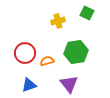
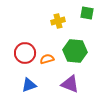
green square: rotated 16 degrees counterclockwise
green hexagon: moved 1 px left, 1 px up; rotated 15 degrees clockwise
orange semicircle: moved 2 px up
purple triangle: moved 1 px right; rotated 30 degrees counterclockwise
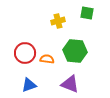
orange semicircle: rotated 24 degrees clockwise
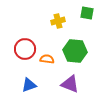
red circle: moved 4 px up
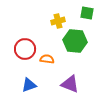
green hexagon: moved 10 px up
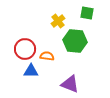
yellow cross: rotated 24 degrees counterclockwise
orange semicircle: moved 3 px up
blue triangle: moved 2 px right, 14 px up; rotated 21 degrees clockwise
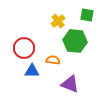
green square: moved 2 px down
red circle: moved 1 px left, 1 px up
orange semicircle: moved 6 px right, 4 px down
blue triangle: moved 1 px right
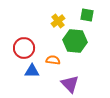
purple triangle: rotated 24 degrees clockwise
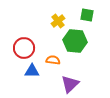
purple triangle: rotated 30 degrees clockwise
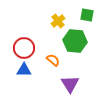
orange semicircle: rotated 32 degrees clockwise
blue triangle: moved 8 px left, 1 px up
purple triangle: rotated 18 degrees counterclockwise
